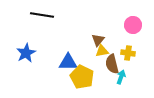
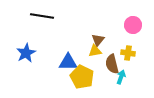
black line: moved 1 px down
yellow triangle: moved 7 px left
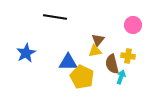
black line: moved 13 px right, 1 px down
yellow cross: moved 3 px down
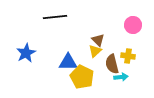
black line: rotated 15 degrees counterclockwise
brown triangle: rotated 24 degrees counterclockwise
yellow triangle: rotated 32 degrees counterclockwise
cyan arrow: rotated 64 degrees clockwise
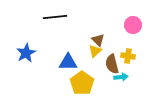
yellow pentagon: moved 6 px down; rotated 10 degrees clockwise
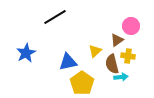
black line: rotated 25 degrees counterclockwise
pink circle: moved 2 px left, 1 px down
brown triangle: moved 19 px right; rotated 40 degrees clockwise
blue triangle: rotated 12 degrees counterclockwise
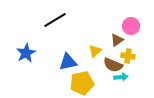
black line: moved 3 px down
brown semicircle: moved 1 px right, 1 px down; rotated 54 degrees counterclockwise
yellow pentagon: rotated 25 degrees clockwise
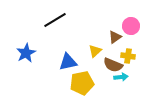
brown triangle: moved 2 px left, 3 px up
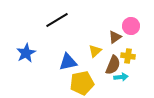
black line: moved 2 px right
brown semicircle: rotated 90 degrees counterclockwise
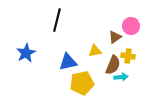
black line: rotated 45 degrees counterclockwise
yellow triangle: rotated 32 degrees clockwise
